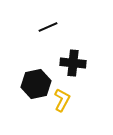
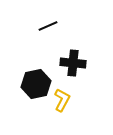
black line: moved 1 px up
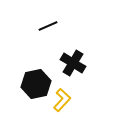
black cross: rotated 25 degrees clockwise
yellow L-shape: rotated 15 degrees clockwise
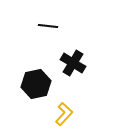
black line: rotated 30 degrees clockwise
yellow L-shape: moved 2 px right, 14 px down
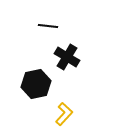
black cross: moved 6 px left, 6 px up
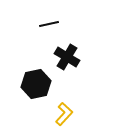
black line: moved 1 px right, 2 px up; rotated 18 degrees counterclockwise
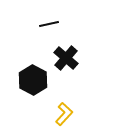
black cross: moved 1 px left, 1 px down; rotated 10 degrees clockwise
black hexagon: moved 3 px left, 4 px up; rotated 20 degrees counterclockwise
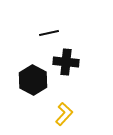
black line: moved 9 px down
black cross: moved 4 px down; rotated 35 degrees counterclockwise
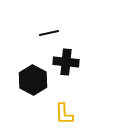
yellow L-shape: rotated 135 degrees clockwise
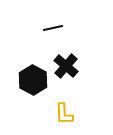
black line: moved 4 px right, 5 px up
black cross: moved 4 px down; rotated 35 degrees clockwise
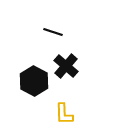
black line: moved 4 px down; rotated 30 degrees clockwise
black hexagon: moved 1 px right, 1 px down
